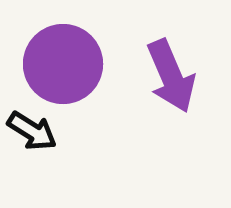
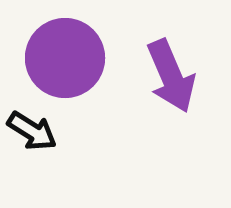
purple circle: moved 2 px right, 6 px up
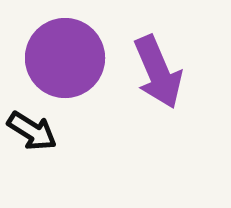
purple arrow: moved 13 px left, 4 px up
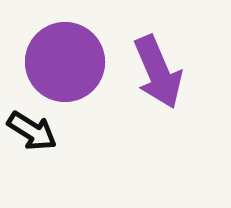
purple circle: moved 4 px down
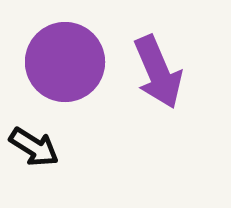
black arrow: moved 2 px right, 16 px down
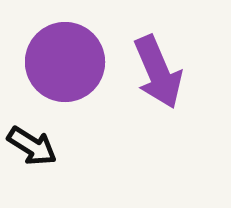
black arrow: moved 2 px left, 1 px up
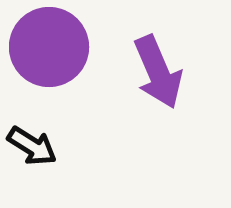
purple circle: moved 16 px left, 15 px up
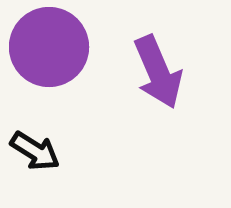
black arrow: moved 3 px right, 5 px down
